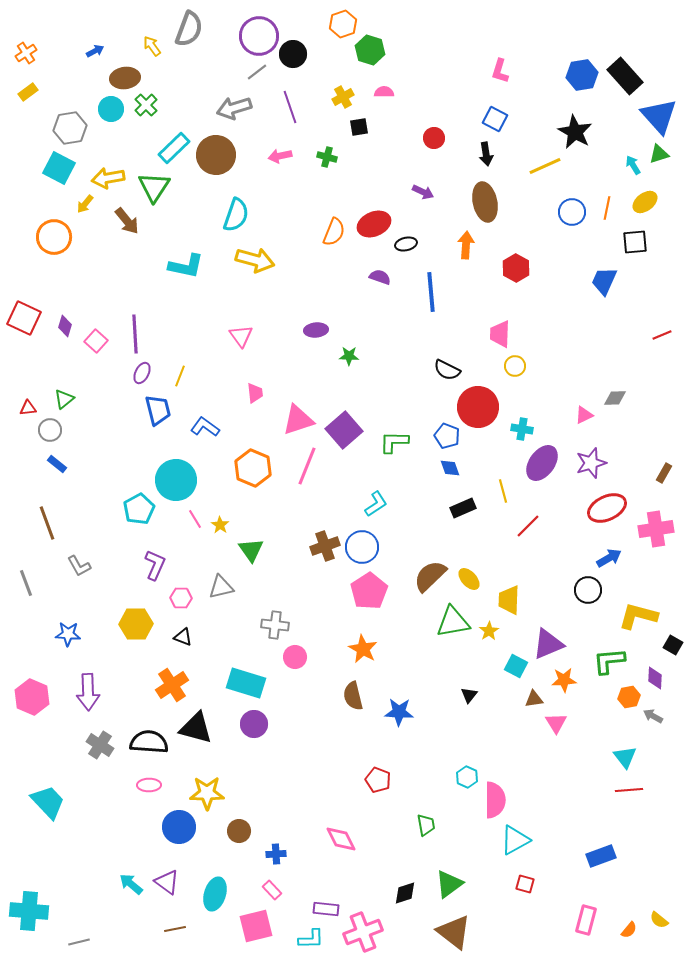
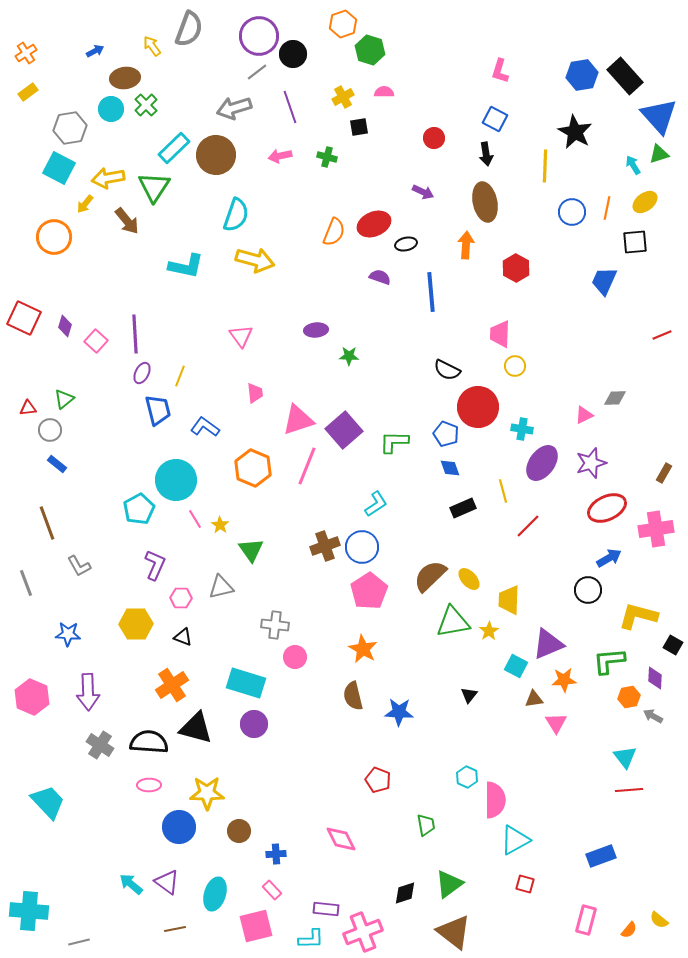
yellow line at (545, 166): rotated 64 degrees counterclockwise
blue pentagon at (447, 436): moved 1 px left, 2 px up
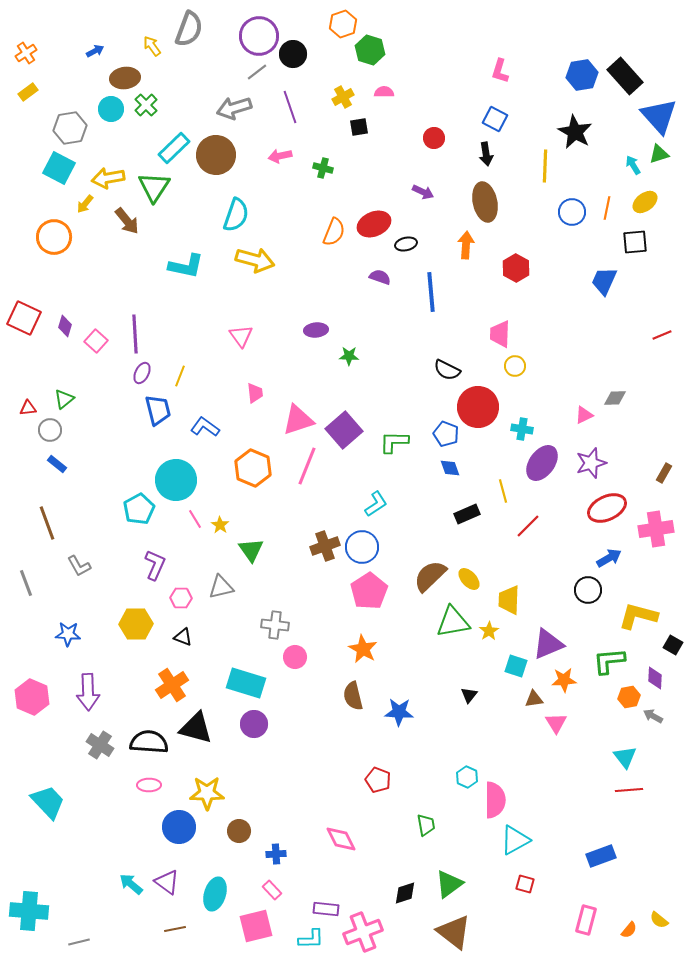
green cross at (327, 157): moved 4 px left, 11 px down
black rectangle at (463, 508): moved 4 px right, 6 px down
cyan square at (516, 666): rotated 10 degrees counterclockwise
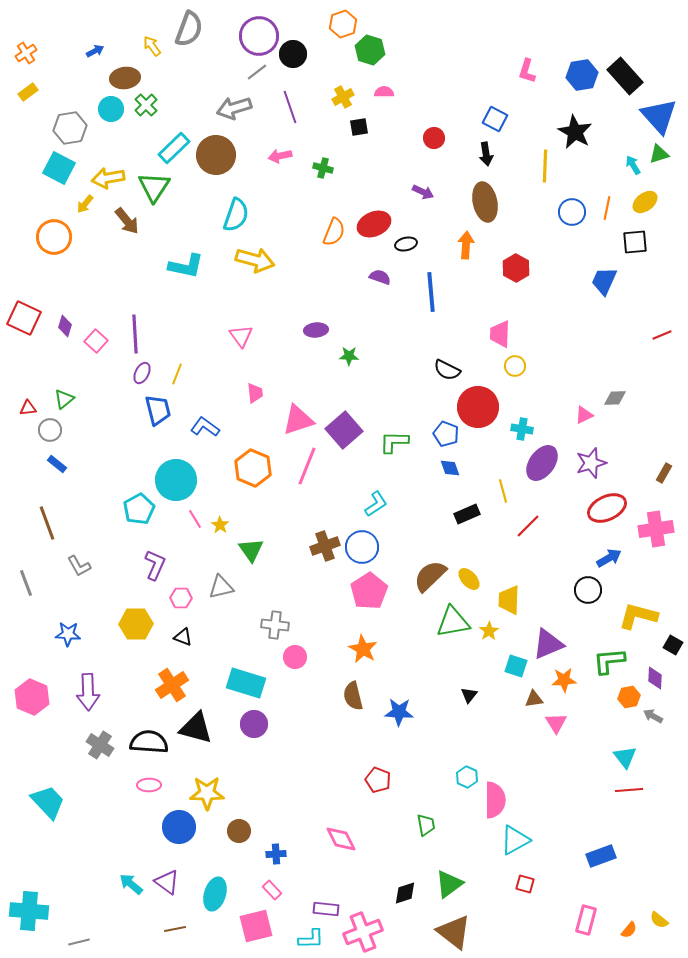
pink L-shape at (500, 71): moved 27 px right
yellow line at (180, 376): moved 3 px left, 2 px up
